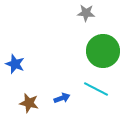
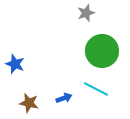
gray star: rotated 24 degrees counterclockwise
green circle: moved 1 px left
blue arrow: moved 2 px right
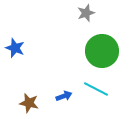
blue star: moved 16 px up
blue arrow: moved 2 px up
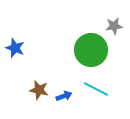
gray star: moved 28 px right, 13 px down; rotated 12 degrees clockwise
green circle: moved 11 px left, 1 px up
brown star: moved 10 px right, 13 px up
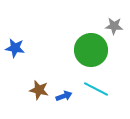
gray star: rotated 12 degrees clockwise
blue star: rotated 12 degrees counterclockwise
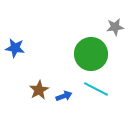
gray star: moved 1 px right, 1 px down; rotated 12 degrees counterclockwise
green circle: moved 4 px down
brown star: rotated 30 degrees clockwise
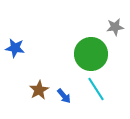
cyan line: rotated 30 degrees clockwise
blue arrow: rotated 70 degrees clockwise
